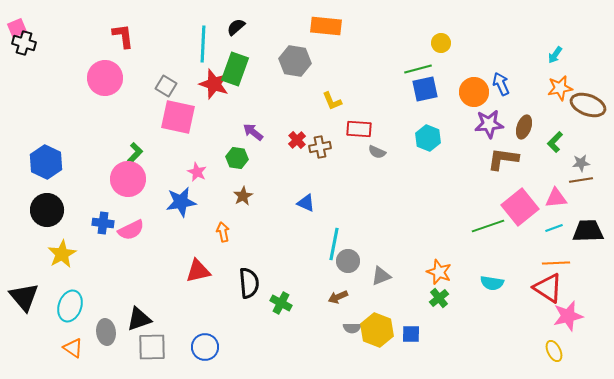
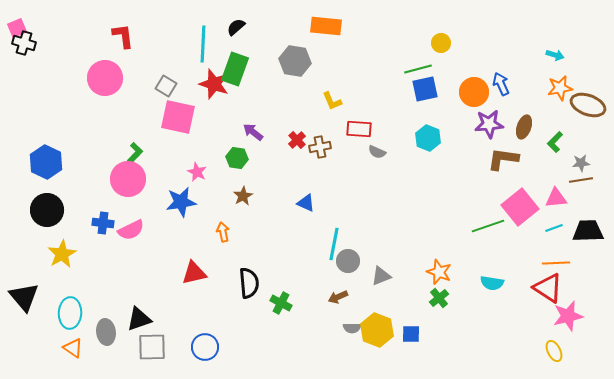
cyan arrow at (555, 55): rotated 108 degrees counterclockwise
red triangle at (198, 271): moved 4 px left, 2 px down
cyan ellipse at (70, 306): moved 7 px down; rotated 16 degrees counterclockwise
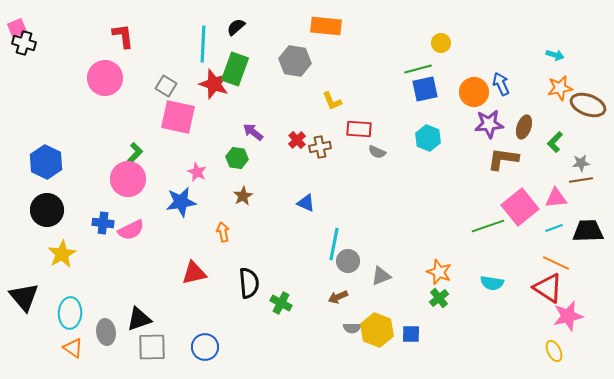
orange line at (556, 263): rotated 28 degrees clockwise
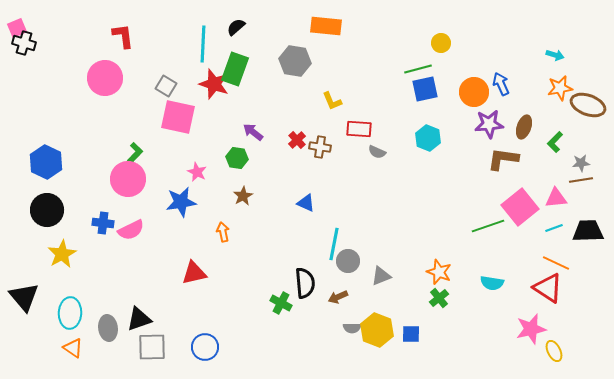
brown cross at (320, 147): rotated 20 degrees clockwise
black semicircle at (249, 283): moved 56 px right
pink star at (568, 316): moved 37 px left, 13 px down
gray ellipse at (106, 332): moved 2 px right, 4 px up
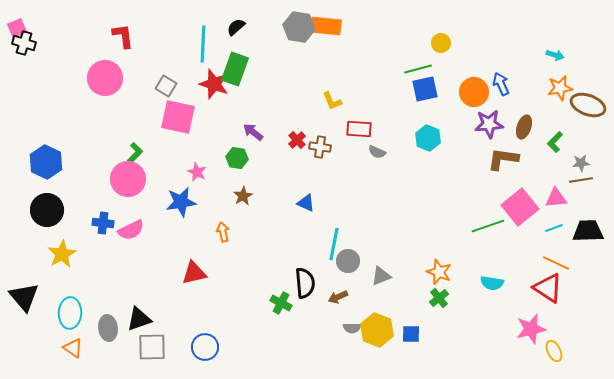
gray hexagon at (295, 61): moved 4 px right, 34 px up
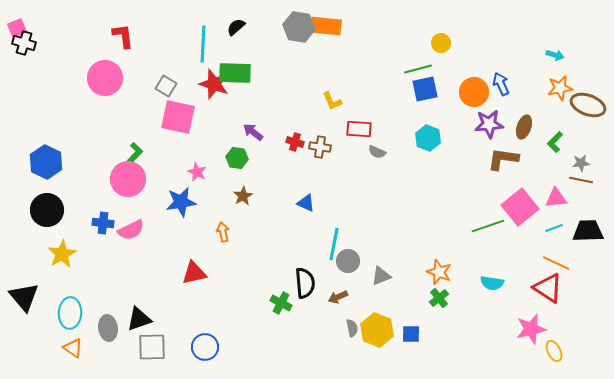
green rectangle at (235, 69): moved 4 px down; rotated 72 degrees clockwise
red cross at (297, 140): moved 2 px left, 2 px down; rotated 30 degrees counterclockwise
brown line at (581, 180): rotated 20 degrees clockwise
gray semicircle at (352, 328): rotated 102 degrees counterclockwise
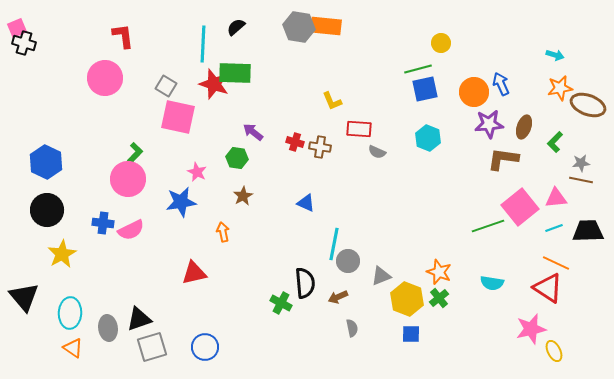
yellow hexagon at (377, 330): moved 30 px right, 31 px up
gray square at (152, 347): rotated 16 degrees counterclockwise
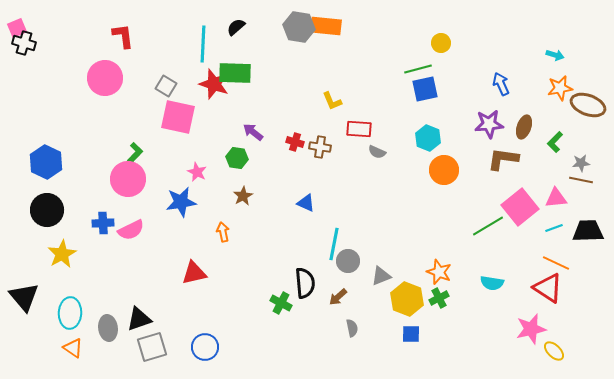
orange circle at (474, 92): moved 30 px left, 78 px down
blue cross at (103, 223): rotated 10 degrees counterclockwise
green line at (488, 226): rotated 12 degrees counterclockwise
brown arrow at (338, 297): rotated 18 degrees counterclockwise
green cross at (439, 298): rotated 12 degrees clockwise
yellow ellipse at (554, 351): rotated 20 degrees counterclockwise
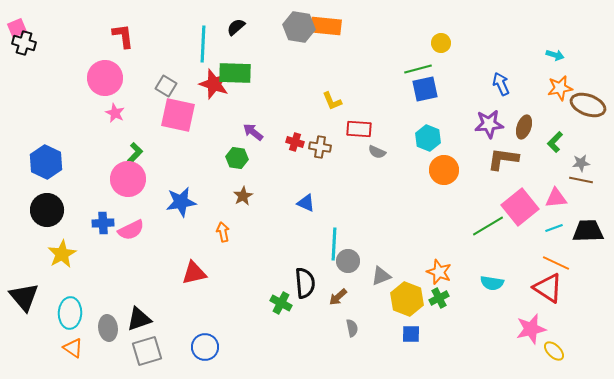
pink square at (178, 117): moved 2 px up
pink star at (197, 172): moved 82 px left, 59 px up
cyan line at (334, 244): rotated 8 degrees counterclockwise
gray square at (152, 347): moved 5 px left, 4 px down
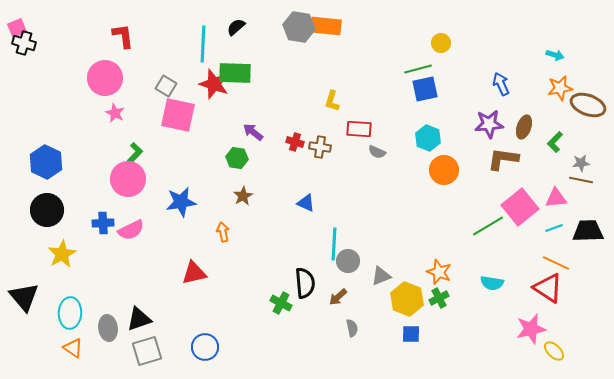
yellow L-shape at (332, 101): rotated 40 degrees clockwise
